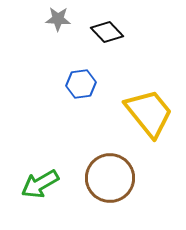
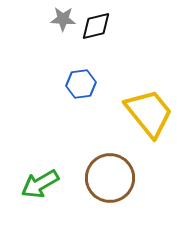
gray star: moved 5 px right
black diamond: moved 11 px left, 6 px up; rotated 60 degrees counterclockwise
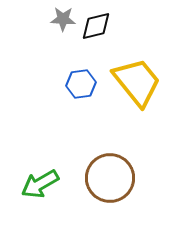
yellow trapezoid: moved 12 px left, 31 px up
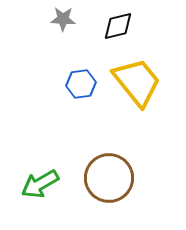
black diamond: moved 22 px right
brown circle: moved 1 px left
